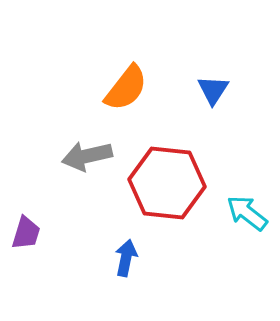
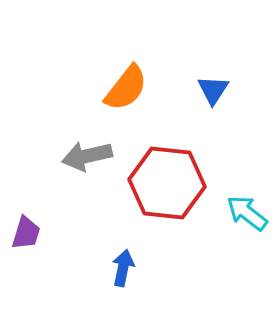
blue arrow: moved 3 px left, 10 px down
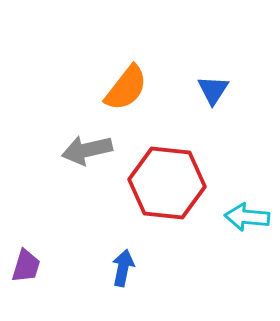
gray arrow: moved 6 px up
cyan arrow: moved 4 px down; rotated 33 degrees counterclockwise
purple trapezoid: moved 33 px down
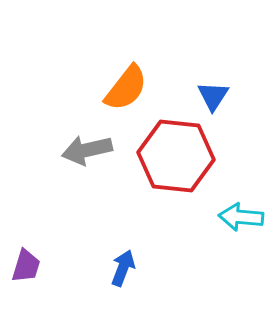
blue triangle: moved 6 px down
red hexagon: moved 9 px right, 27 px up
cyan arrow: moved 6 px left
blue arrow: rotated 9 degrees clockwise
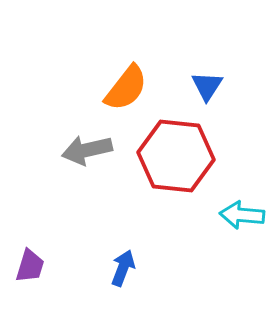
blue triangle: moved 6 px left, 10 px up
cyan arrow: moved 1 px right, 2 px up
purple trapezoid: moved 4 px right
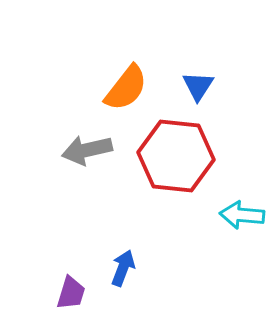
blue triangle: moved 9 px left
purple trapezoid: moved 41 px right, 27 px down
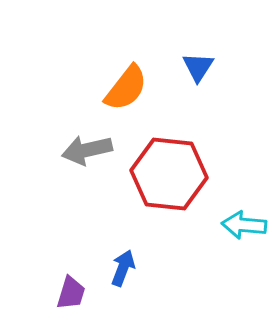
blue triangle: moved 19 px up
red hexagon: moved 7 px left, 18 px down
cyan arrow: moved 2 px right, 10 px down
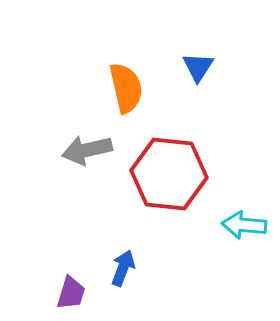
orange semicircle: rotated 51 degrees counterclockwise
